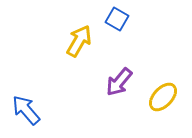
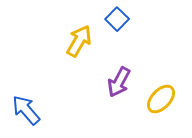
blue square: rotated 15 degrees clockwise
purple arrow: rotated 12 degrees counterclockwise
yellow ellipse: moved 2 px left, 2 px down
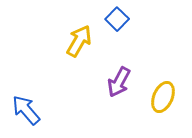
yellow ellipse: moved 2 px right, 2 px up; rotated 20 degrees counterclockwise
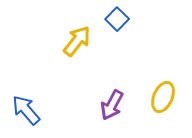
yellow arrow: moved 2 px left; rotated 8 degrees clockwise
purple arrow: moved 7 px left, 23 px down
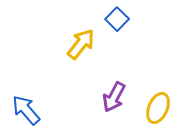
yellow arrow: moved 4 px right, 3 px down
yellow ellipse: moved 5 px left, 11 px down
purple arrow: moved 2 px right, 8 px up
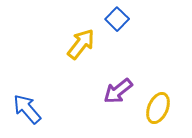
purple arrow: moved 4 px right, 6 px up; rotated 24 degrees clockwise
blue arrow: moved 1 px right, 1 px up
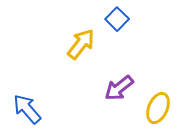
purple arrow: moved 1 px right, 3 px up
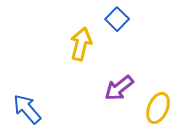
yellow arrow: rotated 24 degrees counterclockwise
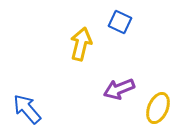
blue square: moved 3 px right, 3 px down; rotated 20 degrees counterclockwise
purple arrow: moved 1 px down; rotated 16 degrees clockwise
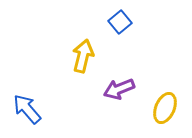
blue square: rotated 25 degrees clockwise
yellow arrow: moved 2 px right, 12 px down
yellow ellipse: moved 7 px right
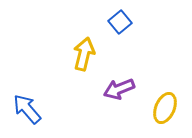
yellow arrow: moved 1 px right, 2 px up
